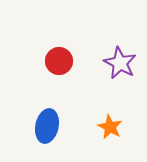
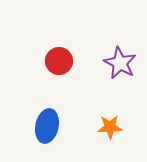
orange star: rotated 30 degrees counterclockwise
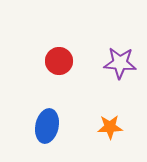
purple star: rotated 24 degrees counterclockwise
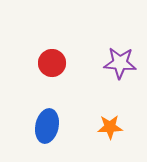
red circle: moved 7 px left, 2 px down
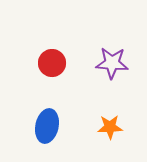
purple star: moved 8 px left
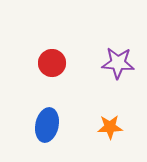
purple star: moved 6 px right
blue ellipse: moved 1 px up
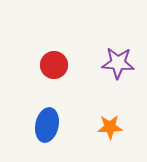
red circle: moved 2 px right, 2 px down
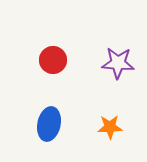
red circle: moved 1 px left, 5 px up
blue ellipse: moved 2 px right, 1 px up
